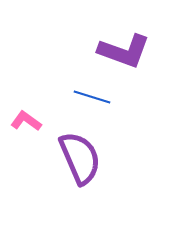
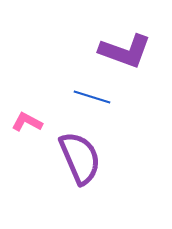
purple L-shape: moved 1 px right
pink L-shape: moved 1 px right, 1 px down; rotated 8 degrees counterclockwise
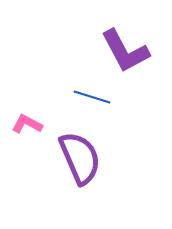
purple L-shape: rotated 42 degrees clockwise
pink L-shape: moved 2 px down
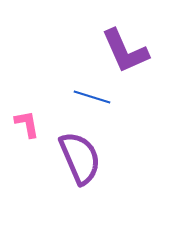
purple L-shape: rotated 4 degrees clockwise
pink L-shape: rotated 52 degrees clockwise
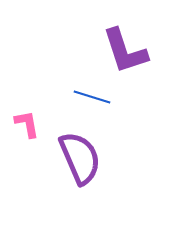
purple L-shape: rotated 6 degrees clockwise
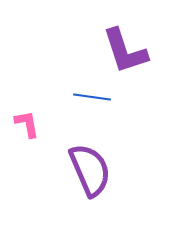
blue line: rotated 9 degrees counterclockwise
purple semicircle: moved 10 px right, 12 px down
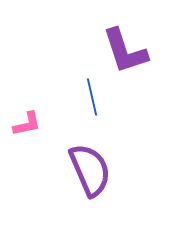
blue line: rotated 69 degrees clockwise
pink L-shape: rotated 88 degrees clockwise
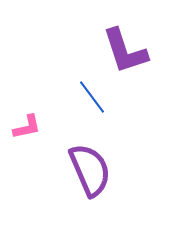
blue line: rotated 24 degrees counterclockwise
pink L-shape: moved 3 px down
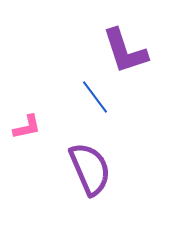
blue line: moved 3 px right
purple semicircle: moved 1 px up
